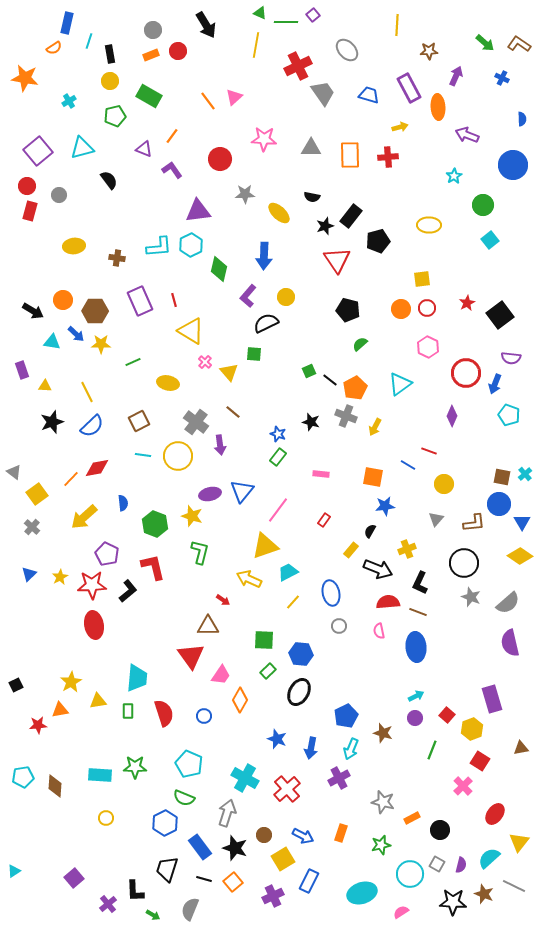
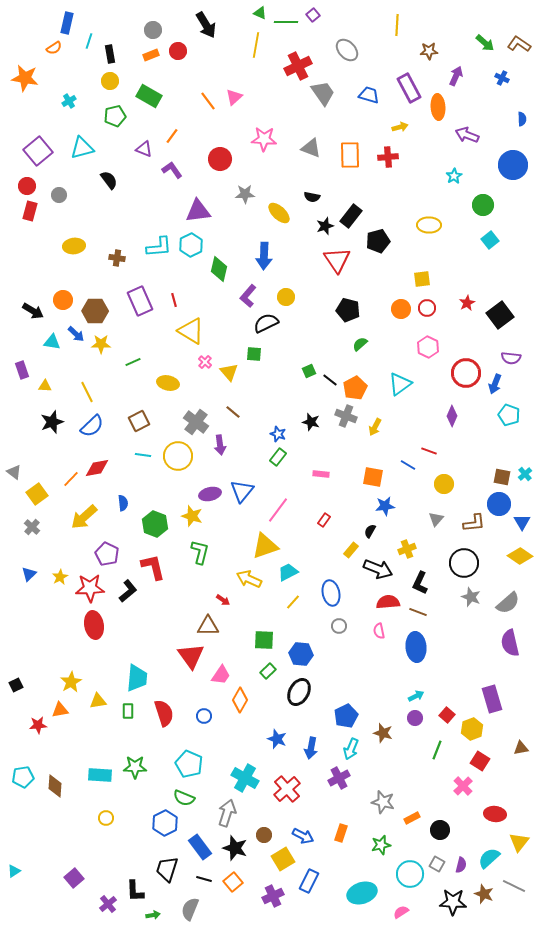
gray triangle at (311, 148): rotated 20 degrees clockwise
red star at (92, 585): moved 2 px left, 3 px down
green line at (432, 750): moved 5 px right
red ellipse at (495, 814): rotated 60 degrees clockwise
green arrow at (153, 915): rotated 40 degrees counterclockwise
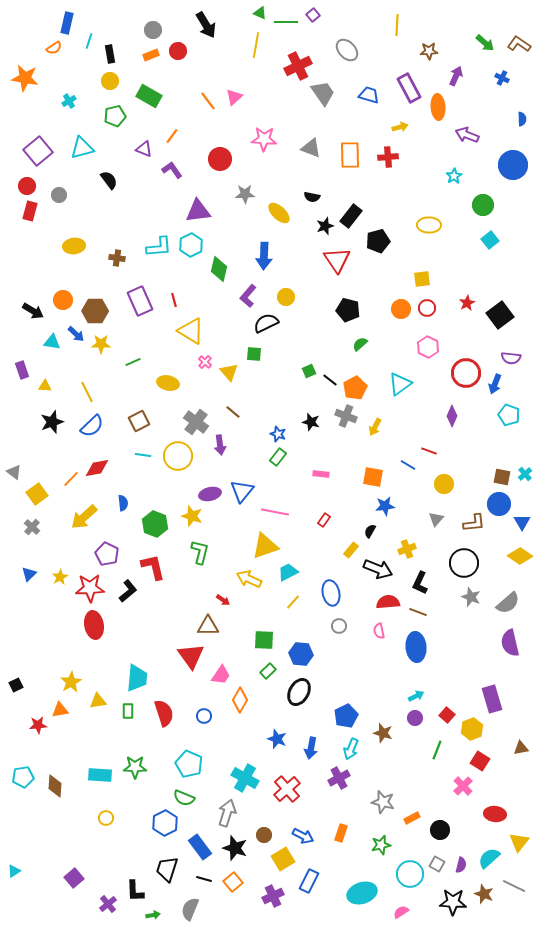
pink line at (278, 510): moved 3 px left, 2 px down; rotated 64 degrees clockwise
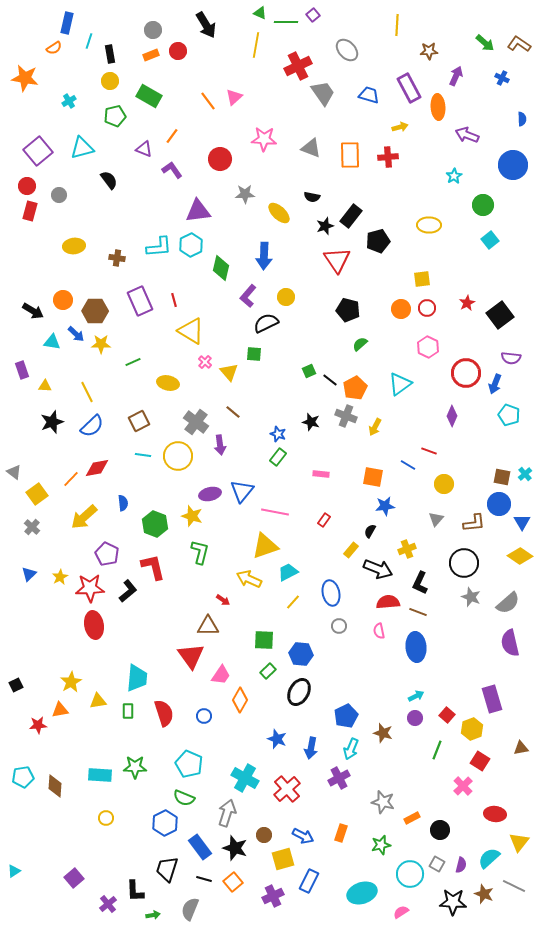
green diamond at (219, 269): moved 2 px right, 1 px up
yellow square at (283, 859): rotated 15 degrees clockwise
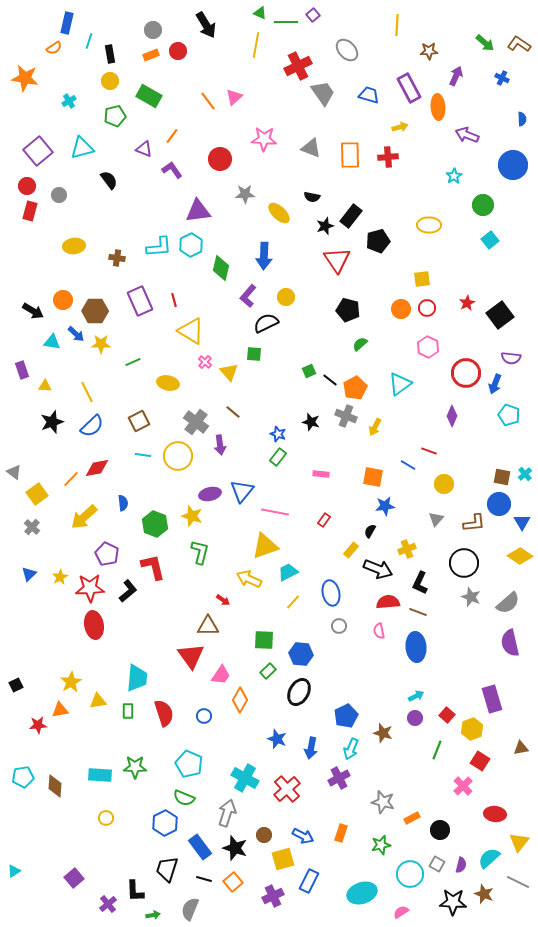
gray line at (514, 886): moved 4 px right, 4 px up
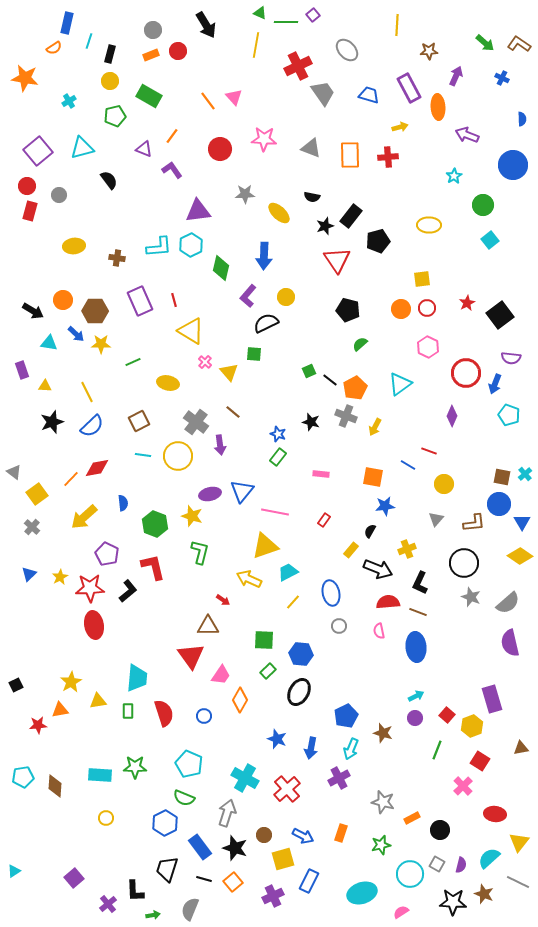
black rectangle at (110, 54): rotated 24 degrees clockwise
pink triangle at (234, 97): rotated 30 degrees counterclockwise
red circle at (220, 159): moved 10 px up
cyan triangle at (52, 342): moved 3 px left, 1 px down
yellow hexagon at (472, 729): moved 3 px up
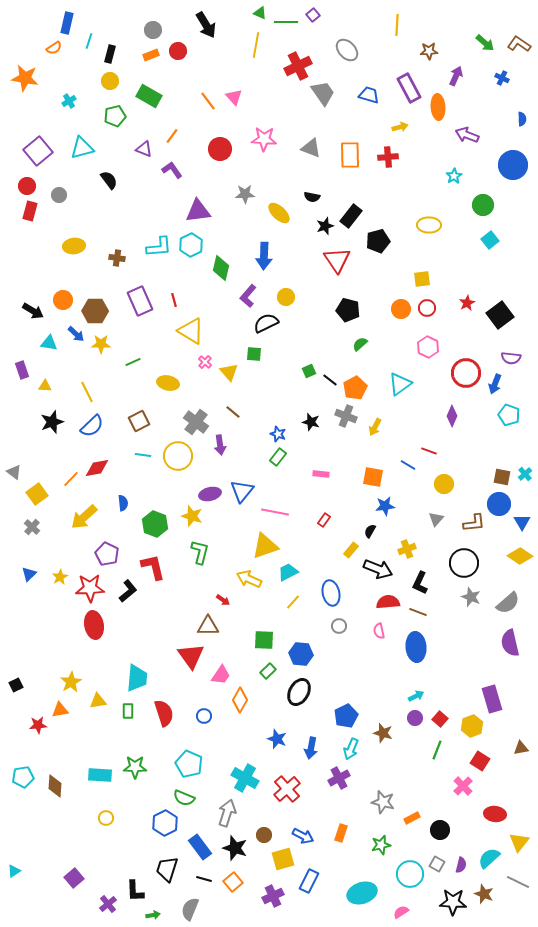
red square at (447, 715): moved 7 px left, 4 px down
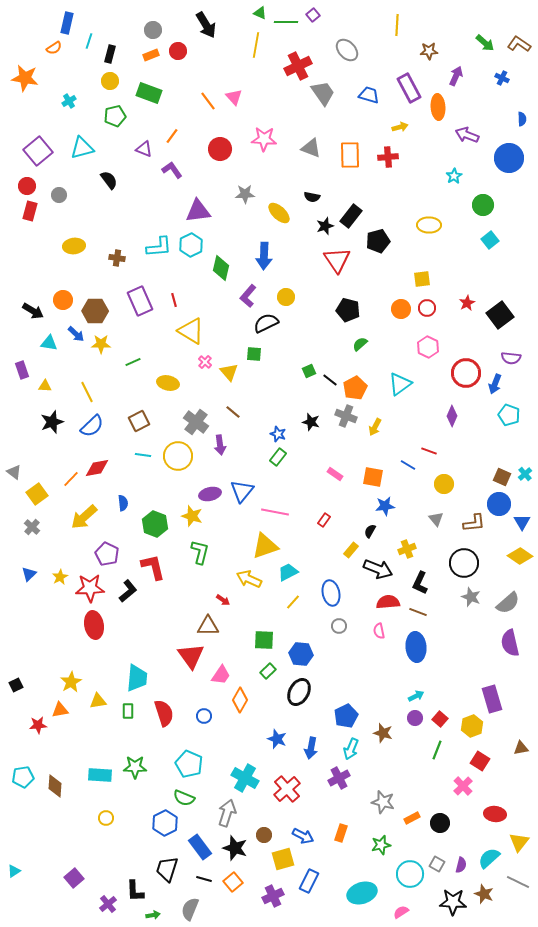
green rectangle at (149, 96): moved 3 px up; rotated 10 degrees counterclockwise
blue circle at (513, 165): moved 4 px left, 7 px up
pink rectangle at (321, 474): moved 14 px right; rotated 28 degrees clockwise
brown square at (502, 477): rotated 12 degrees clockwise
gray triangle at (436, 519): rotated 21 degrees counterclockwise
black circle at (440, 830): moved 7 px up
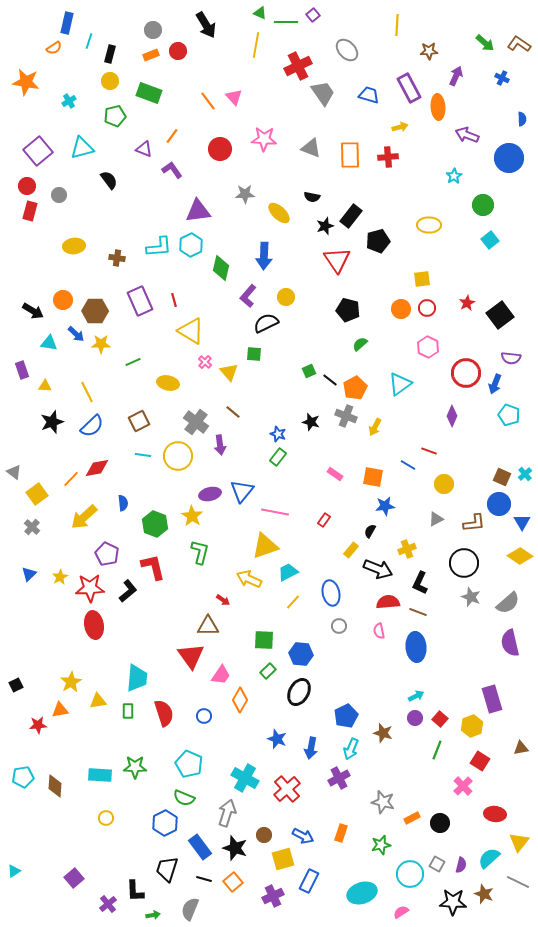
orange star at (25, 78): moved 1 px right, 4 px down
yellow star at (192, 516): rotated 15 degrees clockwise
gray triangle at (436, 519): rotated 42 degrees clockwise
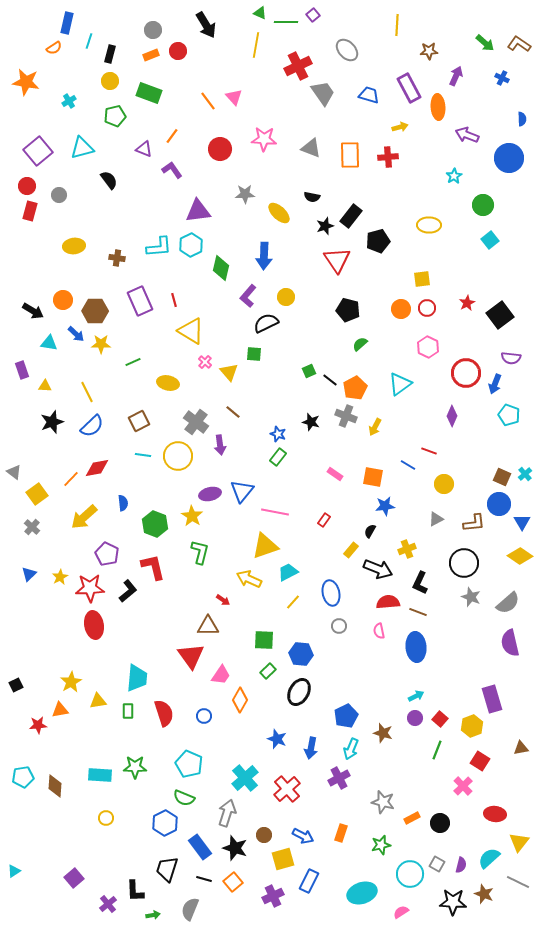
cyan cross at (245, 778): rotated 20 degrees clockwise
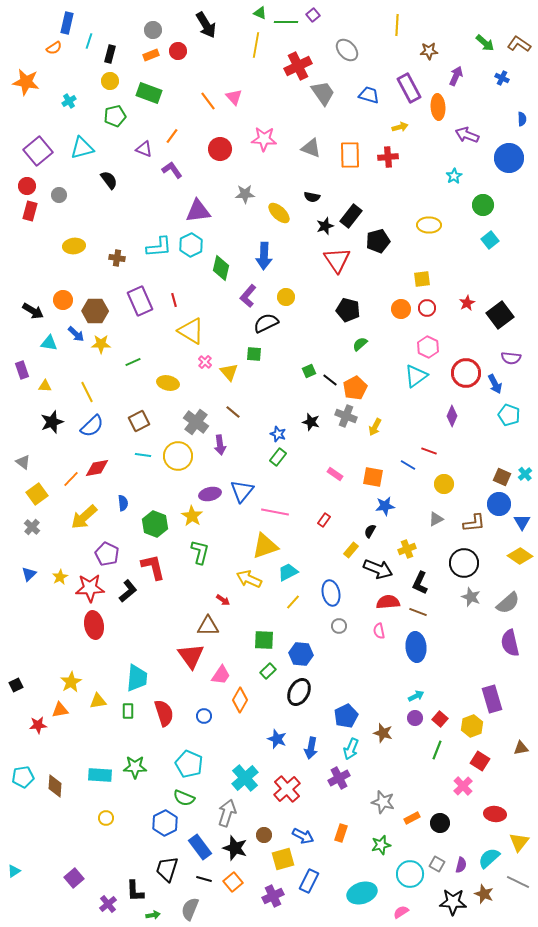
cyan triangle at (400, 384): moved 16 px right, 8 px up
blue arrow at (495, 384): rotated 48 degrees counterclockwise
gray triangle at (14, 472): moved 9 px right, 10 px up
